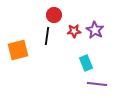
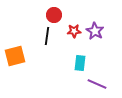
purple star: moved 1 px down
orange square: moved 3 px left, 6 px down
cyan rectangle: moved 6 px left; rotated 28 degrees clockwise
purple line: rotated 18 degrees clockwise
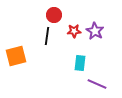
orange square: moved 1 px right
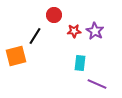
black line: moved 12 px left; rotated 24 degrees clockwise
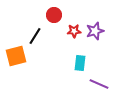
purple star: rotated 24 degrees clockwise
purple line: moved 2 px right
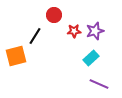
cyan rectangle: moved 11 px right, 5 px up; rotated 42 degrees clockwise
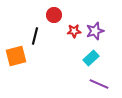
black line: rotated 18 degrees counterclockwise
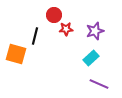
red star: moved 8 px left, 2 px up
orange square: moved 2 px up; rotated 30 degrees clockwise
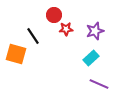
black line: moved 2 px left; rotated 48 degrees counterclockwise
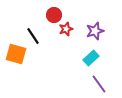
red star: rotated 16 degrees counterclockwise
purple line: rotated 30 degrees clockwise
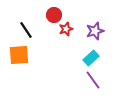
black line: moved 7 px left, 6 px up
orange square: moved 3 px right, 1 px down; rotated 20 degrees counterclockwise
purple line: moved 6 px left, 4 px up
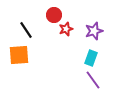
purple star: moved 1 px left
cyan rectangle: rotated 28 degrees counterclockwise
